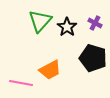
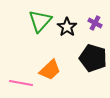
orange trapezoid: rotated 15 degrees counterclockwise
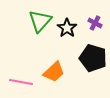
black star: moved 1 px down
orange trapezoid: moved 4 px right, 2 px down
pink line: moved 1 px up
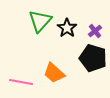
purple cross: moved 8 px down; rotated 24 degrees clockwise
orange trapezoid: moved 1 px down; rotated 85 degrees clockwise
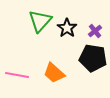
black pentagon: rotated 8 degrees counterclockwise
pink line: moved 4 px left, 7 px up
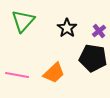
green triangle: moved 17 px left
purple cross: moved 4 px right
orange trapezoid: rotated 85 degrees counterclockwise
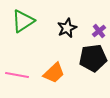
green triangle: rotated 15 degrees clockwise
black star: rotated 12 degrees clockwise
black pentagon: rotated 16 degrees counterclockwise
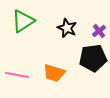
black star: rotated 24 degrees counterclockwise
orange trapezoid: rotated 60 degrees clockwise
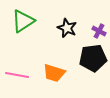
purple cross: rotated 24 degrees counterclockwise
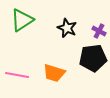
green triangle: moved 1 px left, 1 px up
